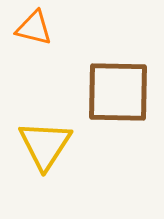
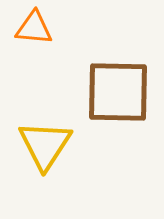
orange triangle: rotated 9 degrees counterclockwise
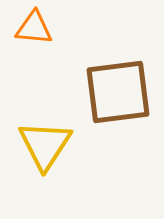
brown square: rotated 8 degrees counterclockwise
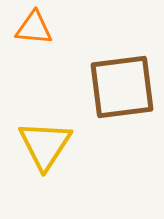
brown square: moved 4 px right, 5 px up
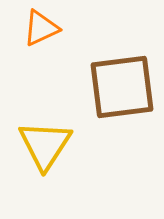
orange triangle: moved 7 px right; rotated 30 degrees counterclockwise
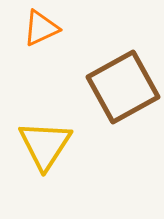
brown square: moved 1 px right; rotated 22 degrees counterclockwise
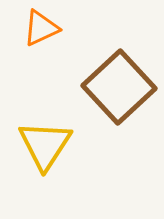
brown square: moved 4 px left; rotated 14 degrees counterclockwise
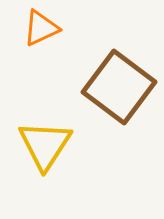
brown square: rotated 10 degrees counterclockwise
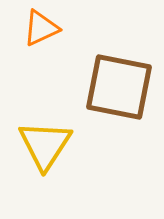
brown square: rotated 26 degrees counterclockwise
